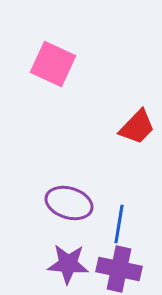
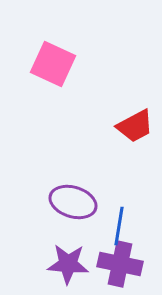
red trapezoid: moved 2 px left, 1 px up; rotated 18 degrees clockwise
purple ellipse: moved 4 px right, 1 px up
blue line: moved 2 px down
purple cross: moved 1 px right, 5 px up
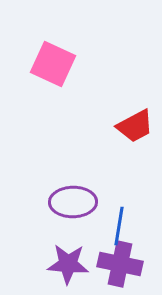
purple ellipse: rotated 18 degrees counterclockwise
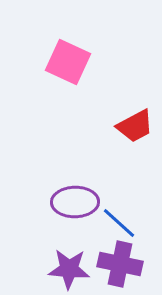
pink square: moved 15 px right, 2 px up
purple ellipse: moved 2 px right
blue line: moved 3 px up; rotated 57 degrees counterclockwise
purple star: moved 1 px right, 5 px down
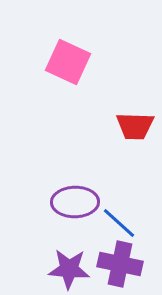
red trapezoid: rotated 30 degrees clockwise
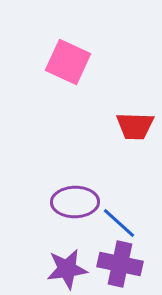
purple star: moved 2 px left; rotated 12 degrees counterclockwise
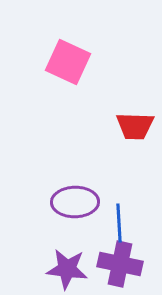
blue line: rotated 45 degrees clockwise
purple star: rotated 15 degrees clockwise
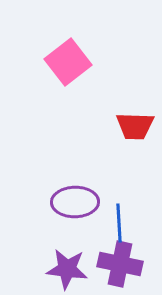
pink square: rotated 27 degrees clockwise
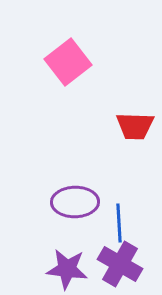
purple cross: rotated 18 degrees clockwise
